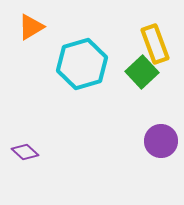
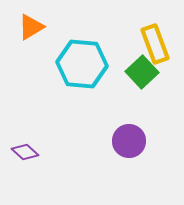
cyan hexagon: rotated 21 degrees clockwise
purple circle: moved 32 px left
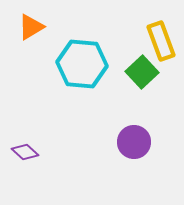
yellow rectangle: moved 6 px right, 3 px up
purple circle: moved 5 px right, 1 px down
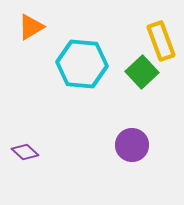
purple circle: moved 2 px left, 3 px down
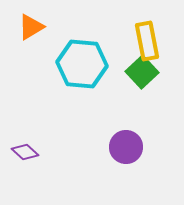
yellow rectangle: moved 14 px left; rotated 9 degrees clockwise
purple circle: moved 6 px left, 2 px down
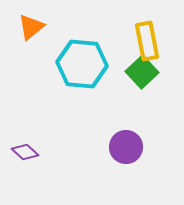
orange triangle: rotated 8 degrees counterclockwise
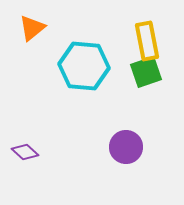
orange triangle: moved 1 px right, 1 px down
cyan hexagon: moved 2 px right, 2 px down
green square: moved 4 px right; rotated 24 degrees clockwise
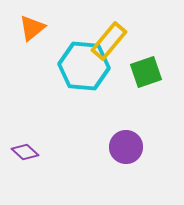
yellow rectangle: moved 38 px left; rotated 51 degrees clockwise
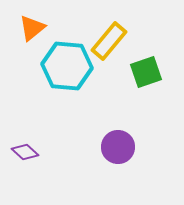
cyan hexagon: moved 17 px left
purple circle: moved 8 px left
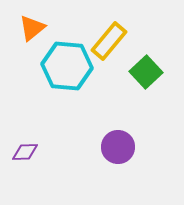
green square: rotated 24 degrees counterclockwise
purple diamond: rotated 44 degrees counterclockwise
